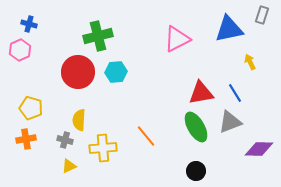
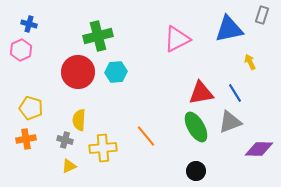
pink hexagon: moved 1 px right
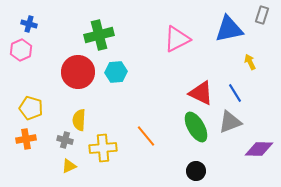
green cross: moved 1 px right, 1 px up
red triangle: rotated 36 degrees clockwise
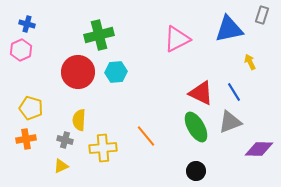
blue cross: moved 2 px left
blue line: moved 1 px left, 1 px up
yellow triangle: moved 8 px left
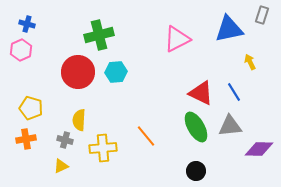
gray triangle: moved 4 px down; rotated 15 degrees clockwise
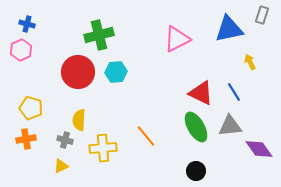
purple diamond: rotated 52 degrees clockwise
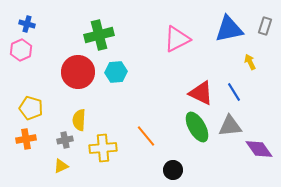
gray rectangle: moved 3 px right, 11 px down
green ellipse: moved 1 px right
gray cross: rotated 28 degrees counterclockwise
black circle: moved 23 px left, 1 px up
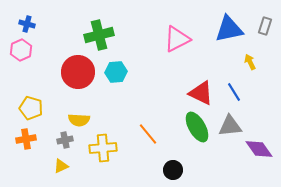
yellow semicircle: rotated 90 degrees counterclockwise
orange line: moved 2 px right, 2 px up
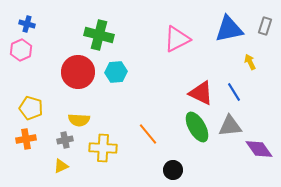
green cross: rotated 28 degrees clockwise
yellow cross: rotated 8 degrees clockwise
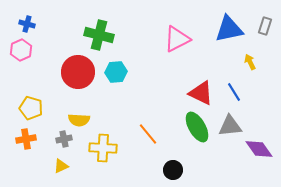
gray cross: moved 1 px left, 1 px up
